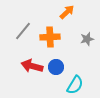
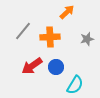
red arrow: rotated 50 degrees counterclockwise
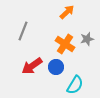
gray line: rotated 18 degrees counterclockwise
orange cross: moved 15 px right, 7 px down; rotated 36 degrees clockwise
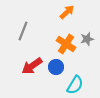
orange cross: moved 1 px right
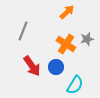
red arrow: rotated 90 degrees counterclockwise
